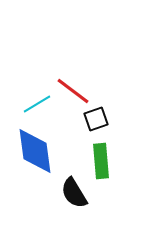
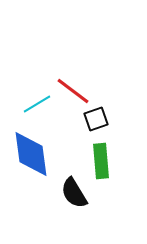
blue diamond: moved 4 px left, 3 px down
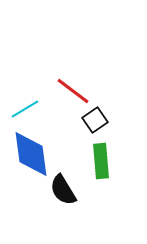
cyan line: moved 12 px left, 5 px down
black square: moved 1 px left, 1 px down; rotated 15 degrees counterclockwise
black semicircle: moved 11 px left, 3 px up
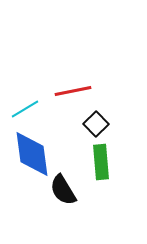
red line: rotated 48 degrees counterclockwise
black square: moved 1 px right, 4 px down; rotated 10 degrees counterclockwise
blue diamond: moved 1 px right
green rectangle: moved 1 px down
